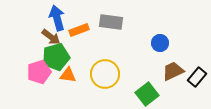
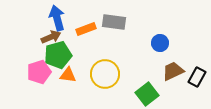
gray rectangle: moved 3 px right
orange rectangle: moved 7 px right, 1 px up
brown arrow: rotated 60 degrees counterclockwise
green pentagon: moved 2 px right, 2 px up
black rectangle: rotated 12 degrees counterclockwise
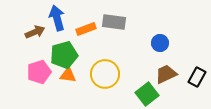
brown arrow: moved 16 px left, 5 px up
green pentagon: moved 6 px right
brown trapezoid: moved 7 px left, 3 px down
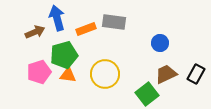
black rectangle: moved 1 px left, 3 px up
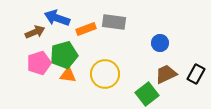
blue arrow: rotated 55 degrees counterclockwise
pink pentagon: moved 9 px up
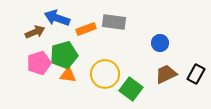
green square: moved 16 px left, 5 px up; rotated 15 degrees counterclockwise
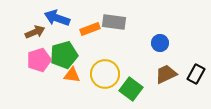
orange rectangle: moved 4 px right
pink pentagon: moved 3 px up
orange triangle: moved 4 px right
